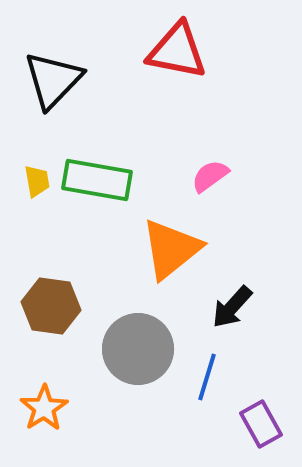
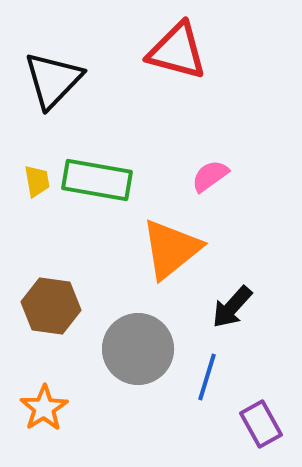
red triangle: rotated 4 degrees clockwise
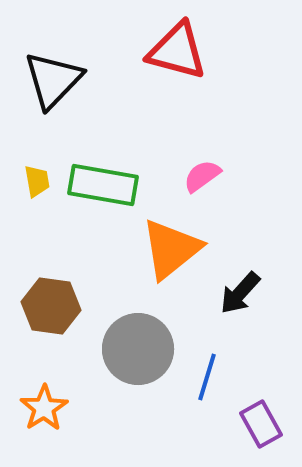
pink semicircle: moved 8 px left
green rectangle: moved 6 px right, 5 px down
black arrow: moved 8 px right, 14 px up
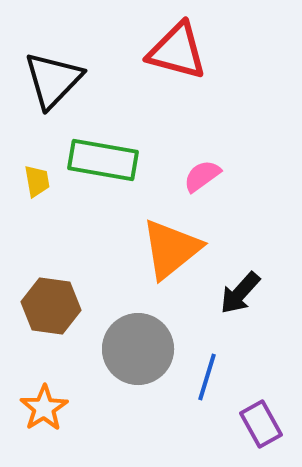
green rectangle: moved 25 px up
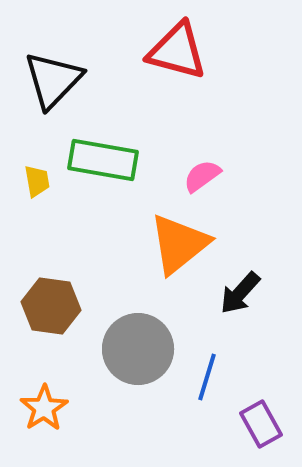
orange triangle: moved 8 px right, 5 px up
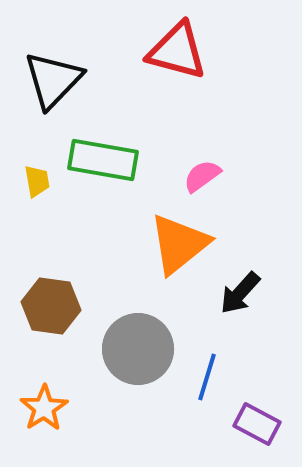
purple rectangle: moved 4 px left; rotated 33 degrees counterclockwise
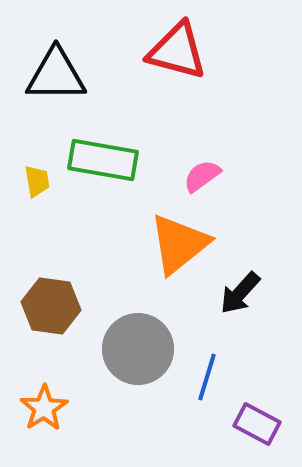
black triangle: moved 3 px right, 5 px up; rotated 46 degrees clockwise
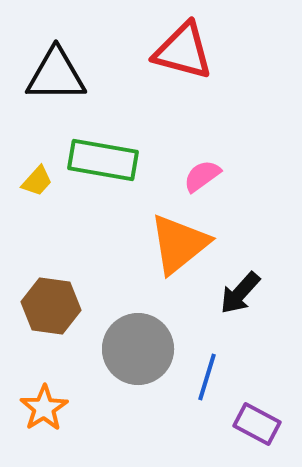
red triangle: moved 6 px right
yellow trapezoid: rotated 52 degrees clockwise
